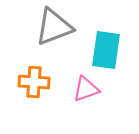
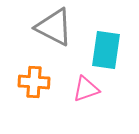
gray triangle: rotated 48 degrees clockwise
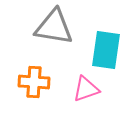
gray triangle: rotated 18 degrees counterclockwise
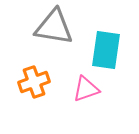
orange cross: rotated 24 degrees counterclockwise
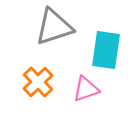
gray triangle: rotated 27 degrees counterclockwise
orange cross: moved 4 px right; rotated 24 degrees counterclockwise
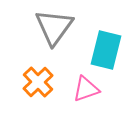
gray triangle: rotated 36 degrees counterclockwise
cyan rectangle: rotated 6 degrees clockwise
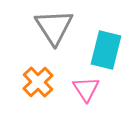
gray triangle: rotated 9 degrees counterclockwise
pink triangle: rotated 44 degrees counterclockwise
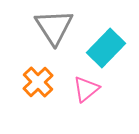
cyan rectangle: moved 2 px up; rotated 30 degrees clockwise
pink triangle: rotated 24 degrees clockwise
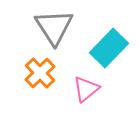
cyan rectangle: moved 3 px right
orange cross: moved 2 px right, 9 px up
